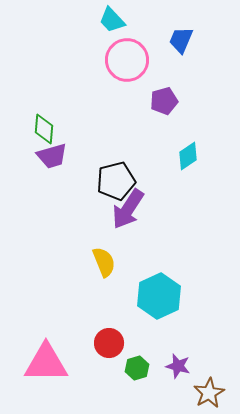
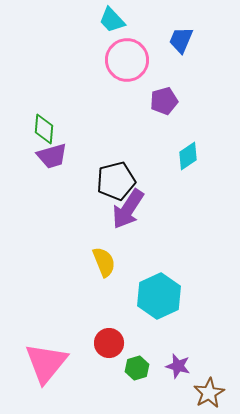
pink triangle: rotated 51 degrees counterclockwise
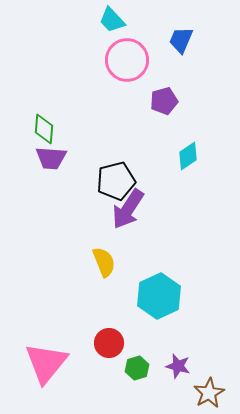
purple trapezoid: moved 1 px left, 2 px down; rotated 20 degrees clockwise
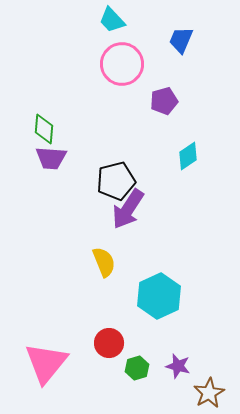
pink circle: moved 5 px left, 4 px down
